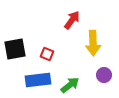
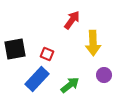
blue rectangle: moved 1 px left, 1 px up; rotated 40 degrees counterclockwise
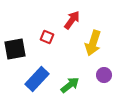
yellow arrow: rotated 20 degrees clockwise
red square: moved 17 px up
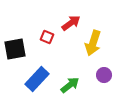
red arrow: moved 1 px left, 3 px down; rotated 18 degrees clockwise
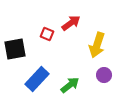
red square: moved 3 px up
yellow arrow: moved 4 px right, 2 px down
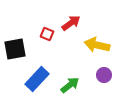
yellow arrow: rotated 85 degrees clockwise
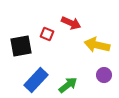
red arrow: rotated 60 degrees clockwise
black square: moved 6 px right, 3 px up
blue rectangle: moved 1 px left, 1 px down
green arrow: moved 2 px left
